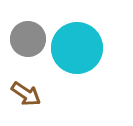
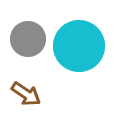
cyan circle: moved 2 px right, 2 px up
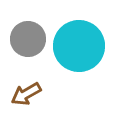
brown arrow: rotated 116 degrees clockwise
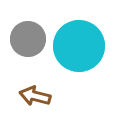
brown arrow: moved 9 px right, 2 px down; rotated 44 degrees clockwise
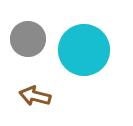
cyan circle: moved 5 px right, 4 px down
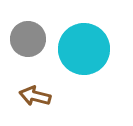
cyan circle: moved 1 px up
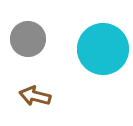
cyan circle: moved 19 px right
